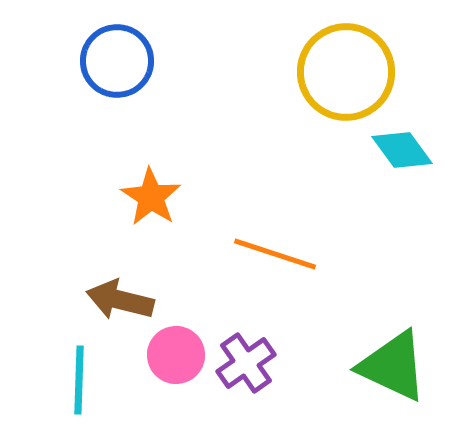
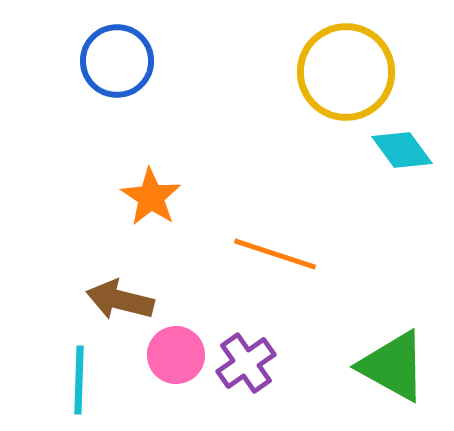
green triangle: rotated 4 degrees clockwise
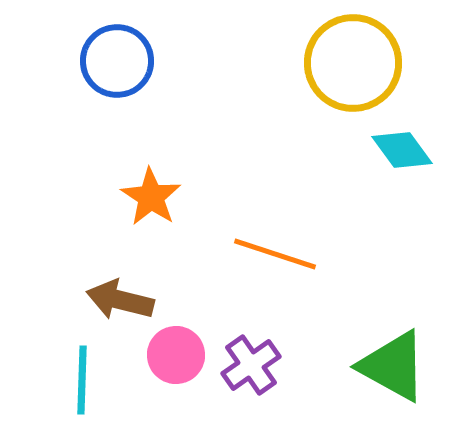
yellow circle: moved 7 px right, 9 px up
purple cross: moved 5 px right, 2 px down
cyan line: moved 3 px right
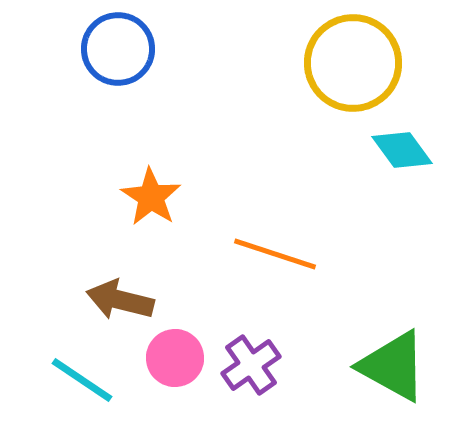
blue circle: moved 1 px right, 12 px up
pink circle: moved 1 px left, 3 px down
cyan line: rotated 58 degrees counterclockwise
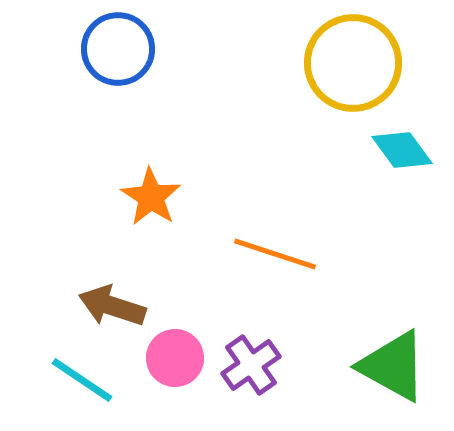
brown arrow: moved 8 px left, 6 px down; rotated 4 degrees clockwise
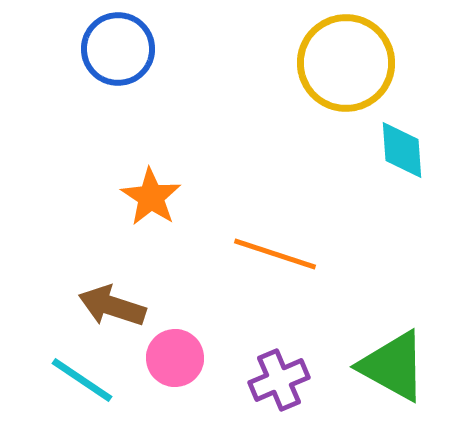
yellow circle: moved 7 px left
cyan diamond: rotated 32 degrees clockwise
purple cross: moved 28 px right, 15 px down; rotated 12 degrees clockwise
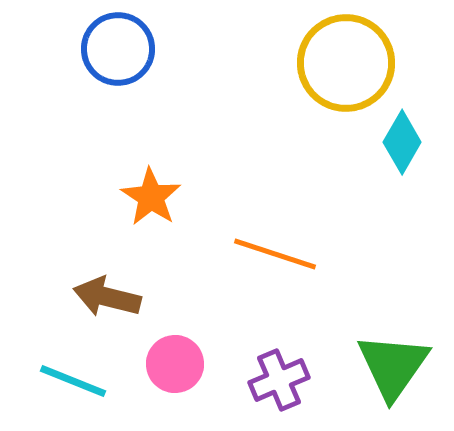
cyan diamond: moved 8 px up; rotated 34 degrees clockwise
brown arrow: moved 5 px left, 9 px up; rotated 4 degrees counterclockwise
pink circle: moved 6 px down
green triangle: rotated 36 degrees clockwise
cyan line: moved 9 px left, 1 px down; rotated 12 degrees counterclockwise
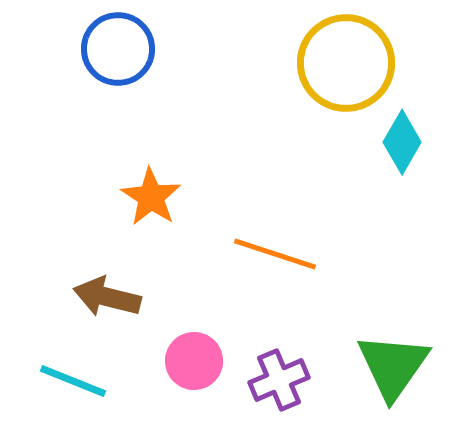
pink circle: moved 19 px right, 3 px up
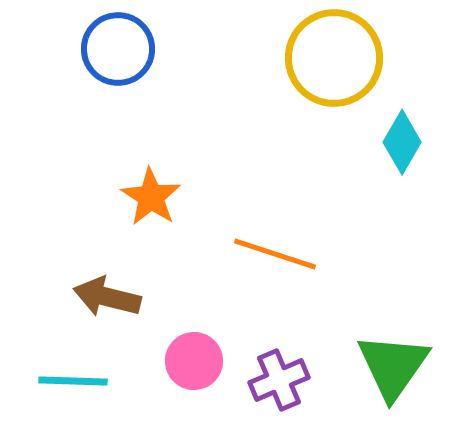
yellow circle: moved 12 px left, 5 px up
cyan line: rotated 20 degrees counterclockwise
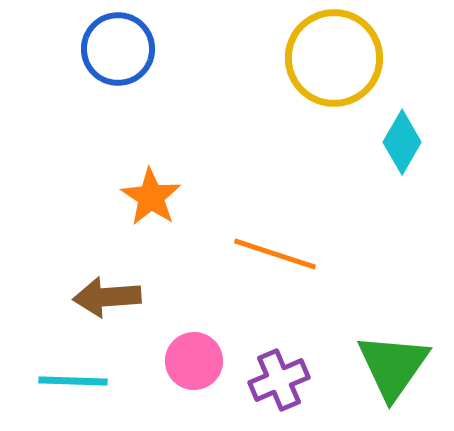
brown arrow: rotated 18 degrees counterclockwise
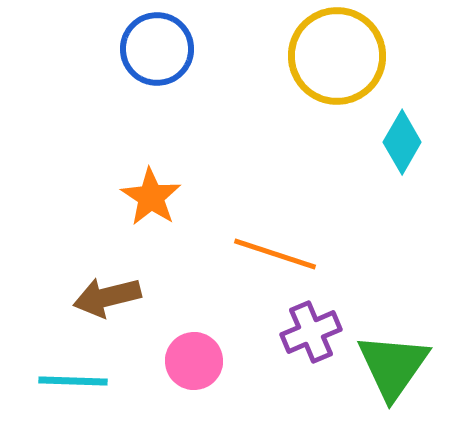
blue circle: moved 39 px right
yellow circle: moved 3 px right, 2 px up
brown arrow: rotated 10 degrees counterclockwise
purple cross: moved 32 px right, 48 px up
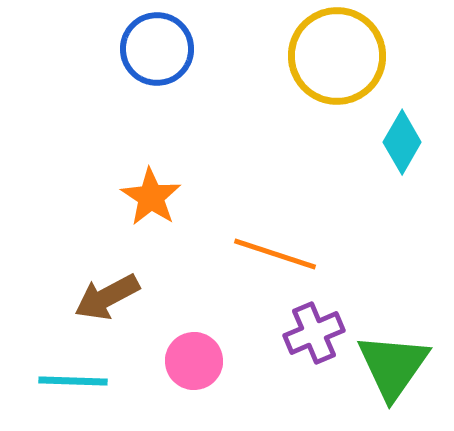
brown arrow: rotated 14 degrees counterclockwise
purple cross: moved 3 px right, 1 px down
